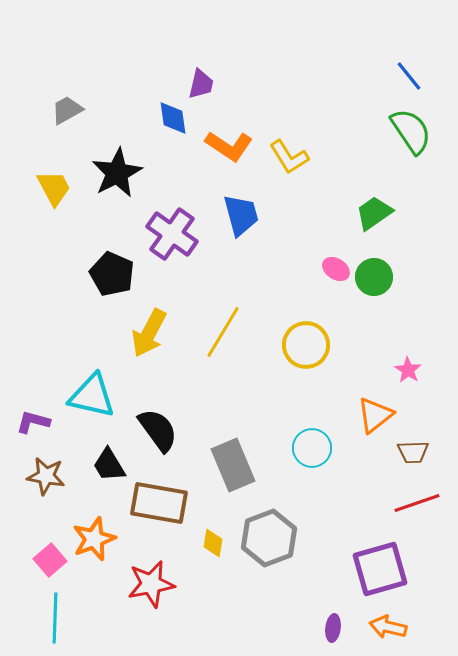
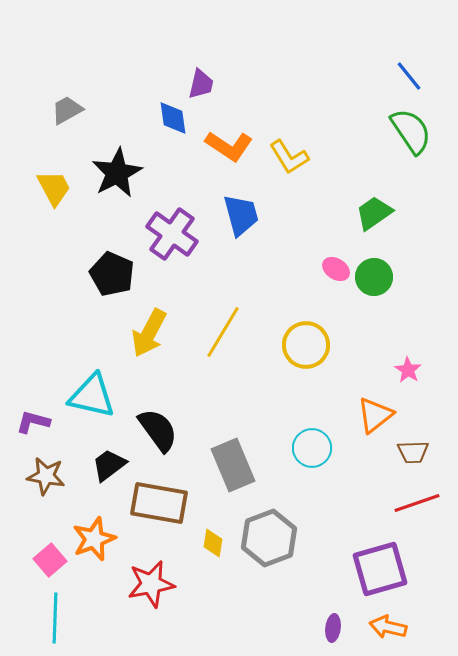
black trapezoid: rotated 84 degrees clockwise
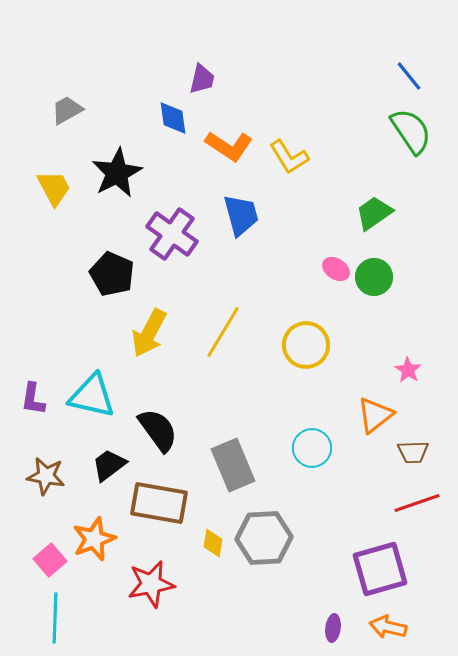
purple trapezoid: moved 1 px right, 5 px up
purple L-shape: moved 23 px up; rotated 96 degrees counterclockwise
gray hexagon: moved 5 px left; rotated 18 degrees clockwise
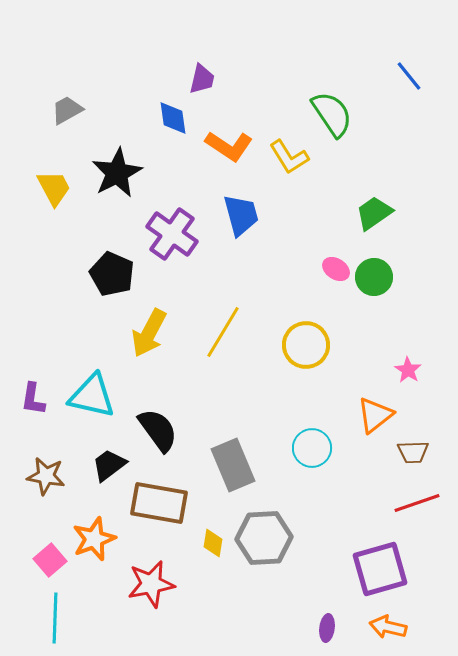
green semicircle: moved 79 px left, 17 px up
purple ellipse: moved 6 px left
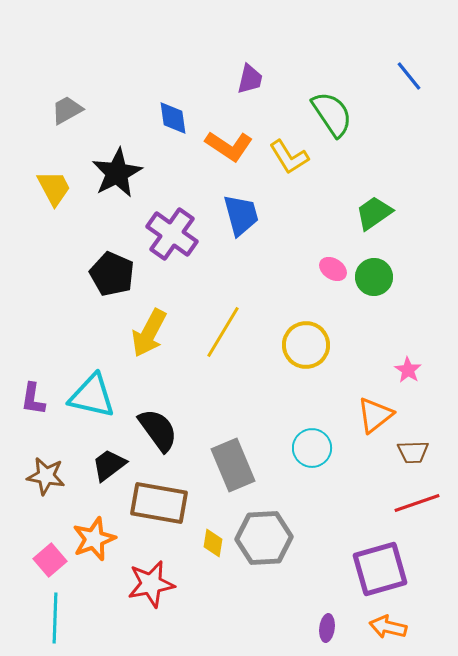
purple trapezoid: moved 48 px right
pink ellipse: moved 3 px left
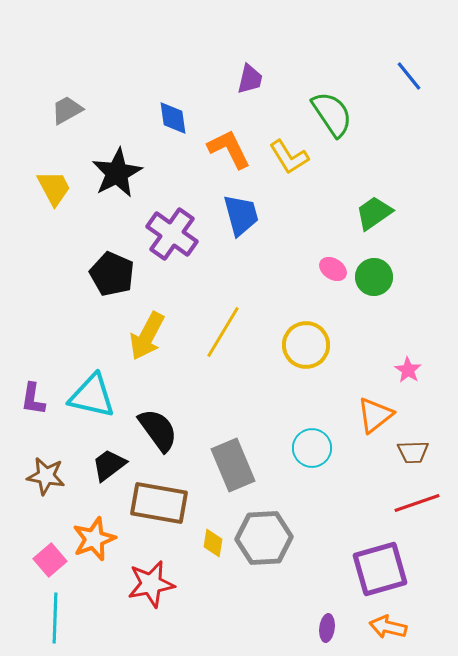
orange L-shape: moved 3 px down; rotated 150 degrees counterclockwise
yellow arrow: moved 2 px left, 3 px down
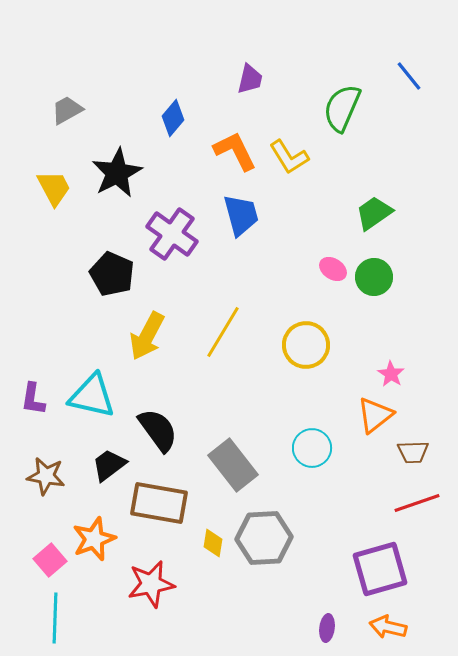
green semicircle: moved 10 px right, 6 px up; rotated 123 degrees counterclockwise
blue diamond: rotated 48 degrees clockwise
orange L-shape: moved 6 px right, 2 px down
pink star: moved 17 px left, 4 px down
gray rectangle: rotated 15 degrees counterclockwise
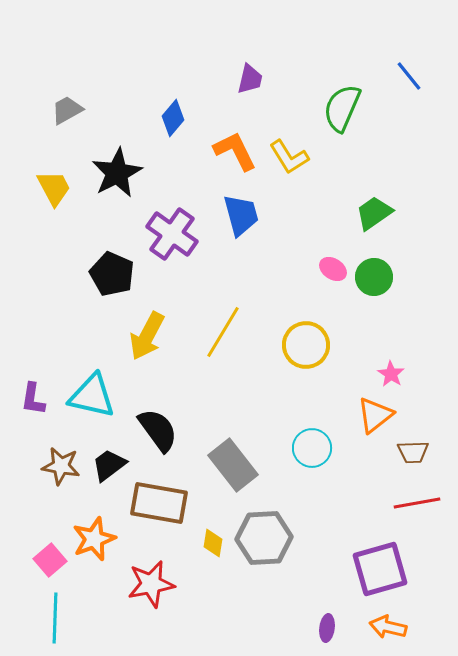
brown star: moved 15 px right, 10 px up
red line: rotated 9 degrees clockwise
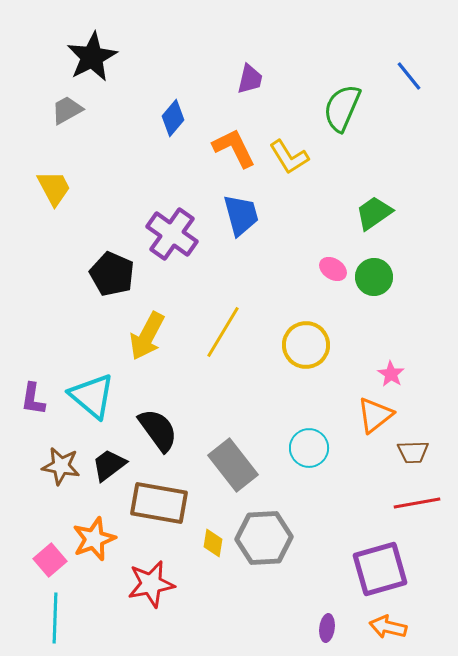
orange L-shape: moved 1 px left, 3 px up
black star: moved 25 px left, 116 px up
cyan triangle: rotated 27 degrees clockwise
cyan circle: moved 3 px left
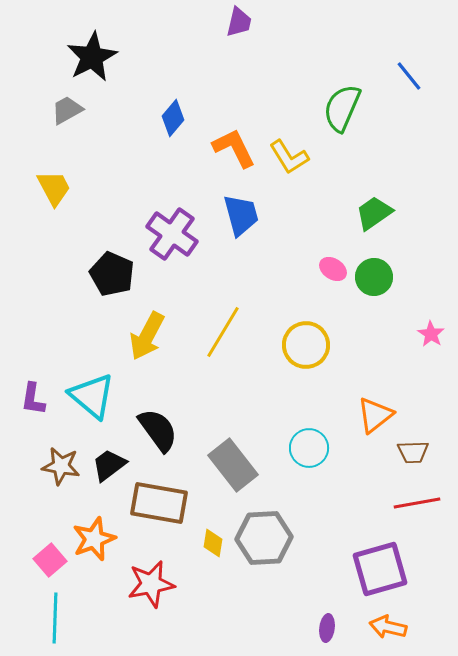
purple trapezoid: moved 11 px left, 57 px up
pink star: moved 40 px right, 40 px up
